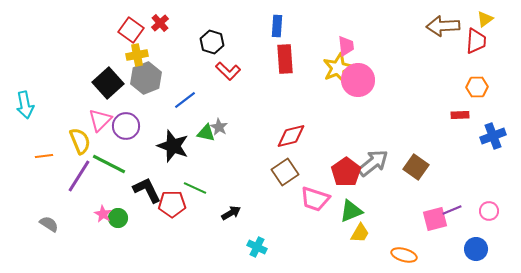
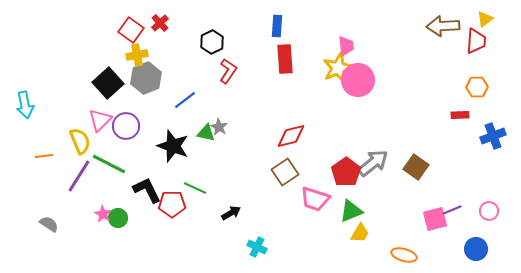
black hexagon at (212, 42): rotated 15 degrees clockwise
red L-shape at (228, 71): rotated 100 degrees counterclockwise
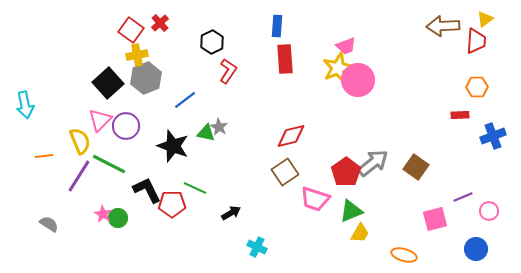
pink trapezoid at (346, 46): rotated 75 degrees clockwise
purple line at (452, 210): moved 11 px right, 13 px up
